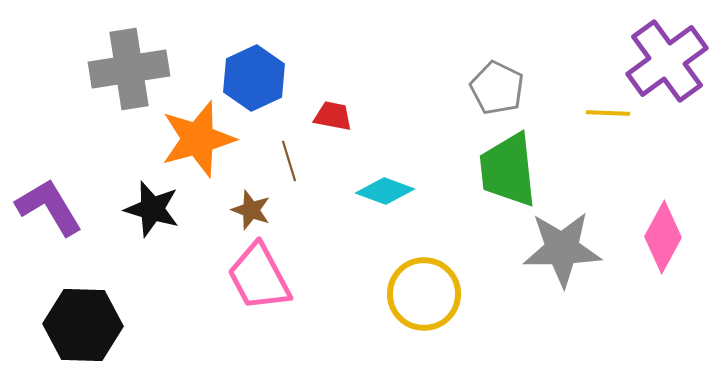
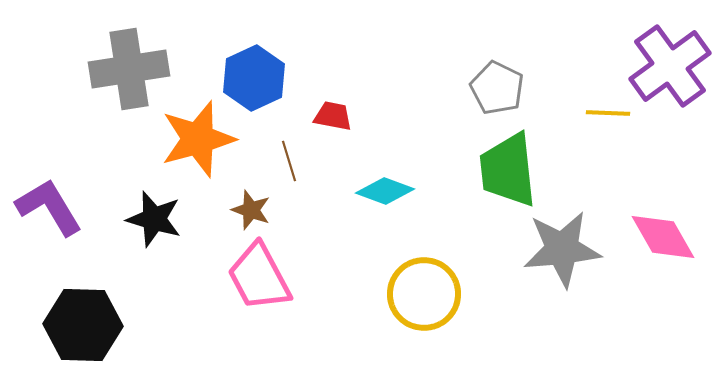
purple cross: moved 3 px right, 5 px down
black star: moved 2 px right, 10 px down
pink diamond: rotated 58 degrees counterclockwise
gray star: rotated 4 degrees counterclockwise
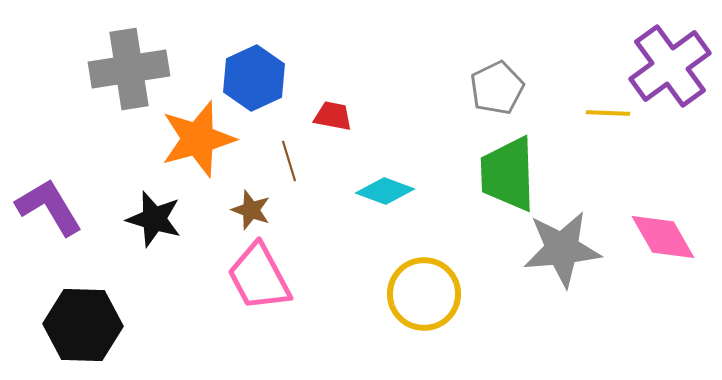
gray pentagon: rotated 20 degrees clockwise
green trapezoid: moved 4 px down; rotated 4 degrees clockwise
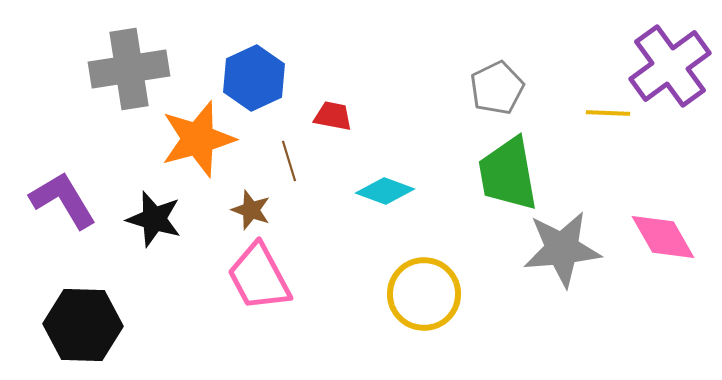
green trapezoid: rotated 8 degrees counterclockwise
purple L-shape: moved 14 px right, 7 px up
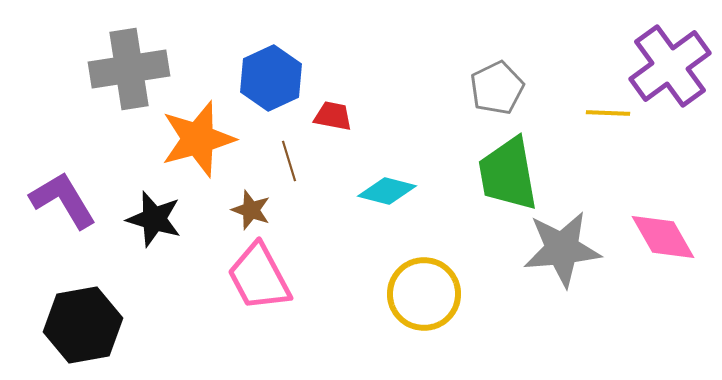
blue hexagon: moved 17 px right
cyan diamond: moved 2 px right; rotated 6 degrees counterclockwise
black hexagon: rotated 12 degrees counterclockwise
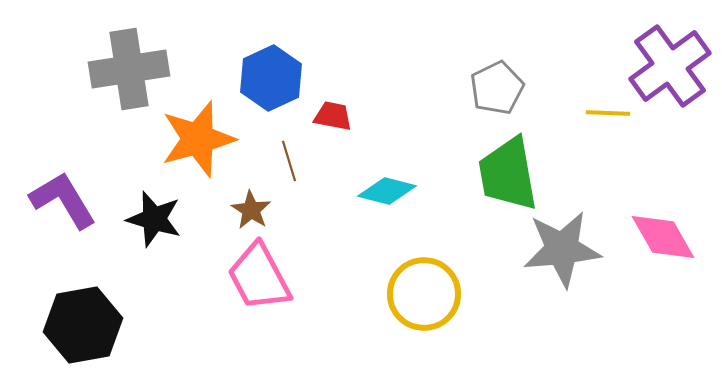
brown star: rotated 12 degrees clockwise
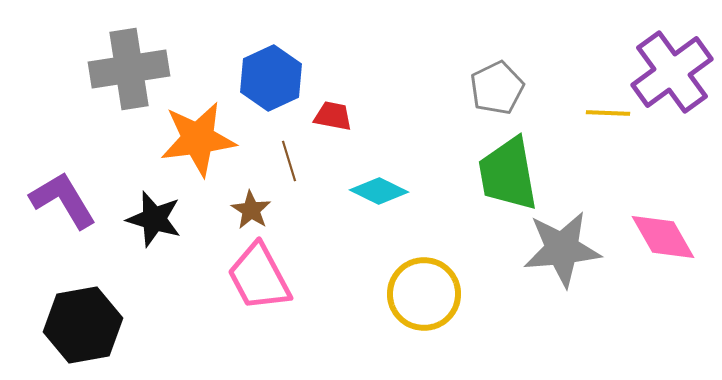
purple cross: moved 2 px right, 6 px down
orange star: rotated 8 degrees clockwise
cyan diamond: moved 8 px left; rotated 12 degrees clockwise
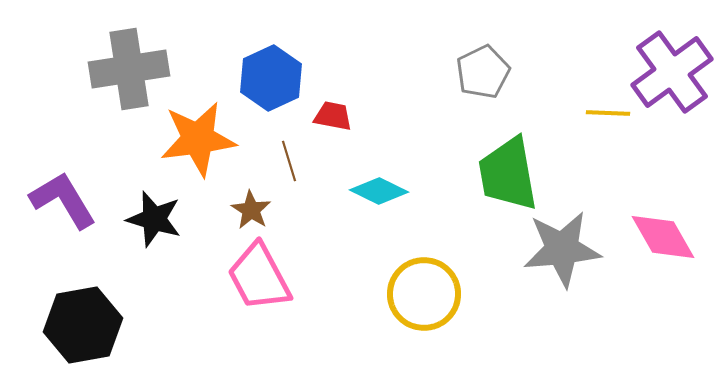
gray pentagon: moved 14 px left, 16 px up
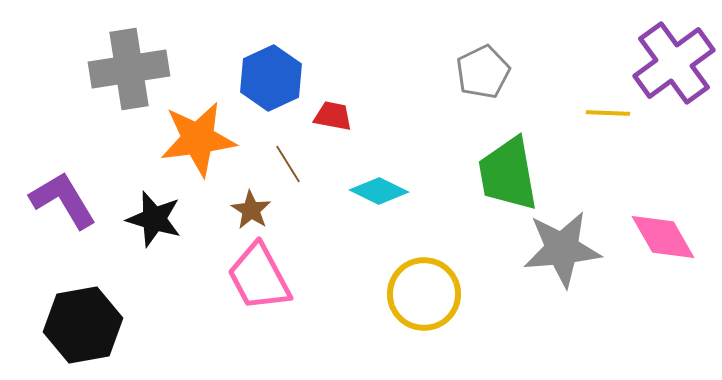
purple cross: moved 2 px right, 9 px up
brown line: moved 1 px left, 3 px down; rotated 15 degrees counterclockwise
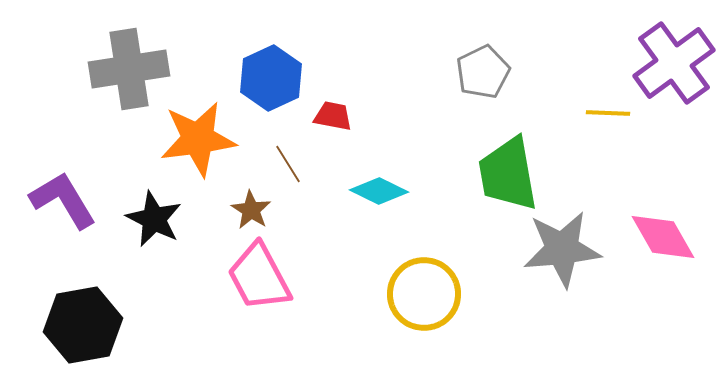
black star: rotated 10 degrees clockwise
